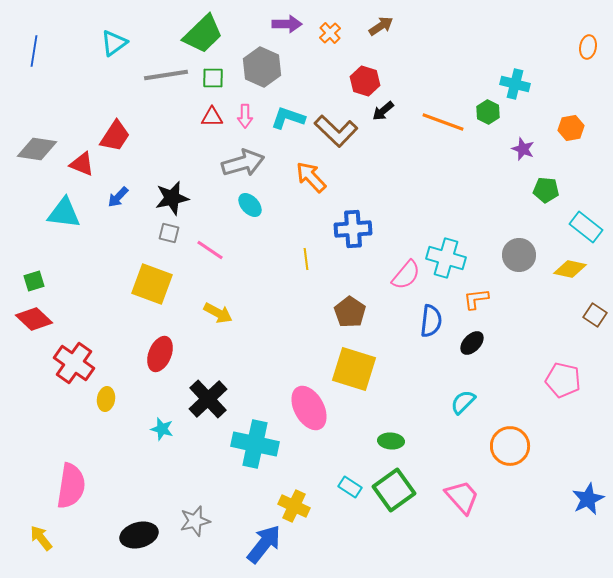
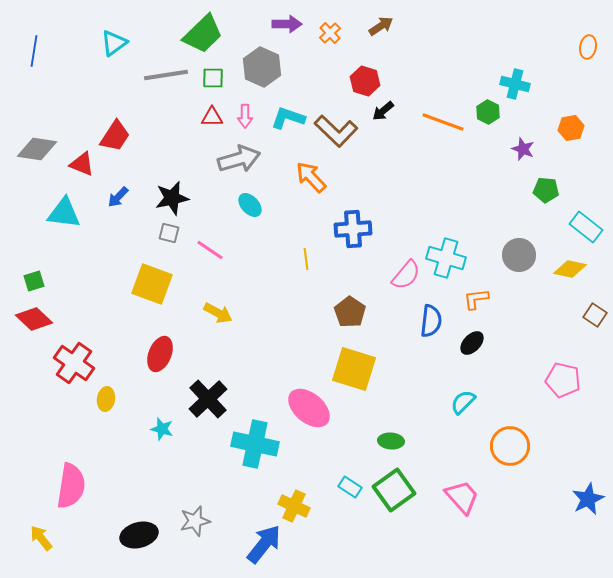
gray arrow at (243, 163): moved 4 px left, 4 px up
pink ellipse at (309, 408): rotated 21 degrees counterclockwise
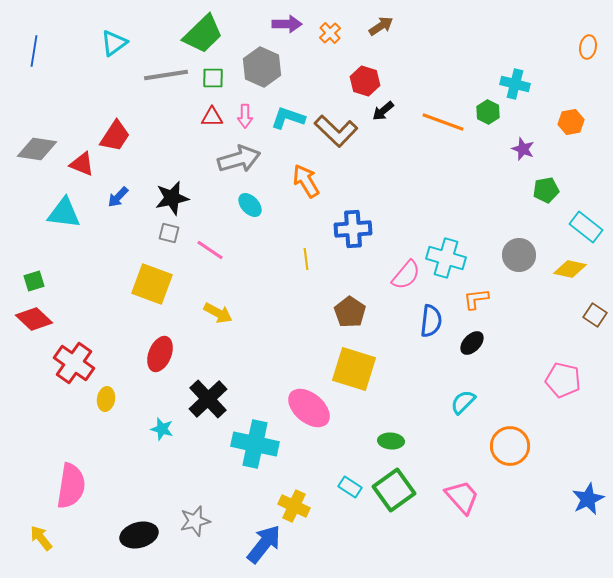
orange hexagon at (571, 128): moved 6 px up
orange arrow at (311, 177): moved 5 px left, 4 px down; rotated 12 degrees clockwise
green pentagon at (546, 190): rotated 15 degrees counterclockwise
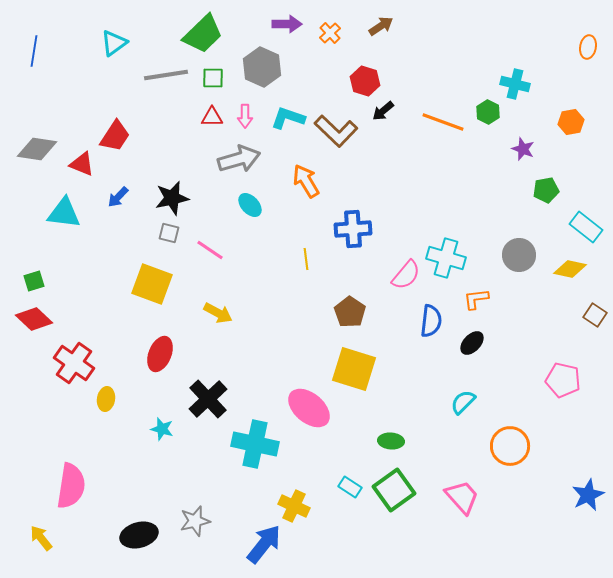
blue star at (588, 499): moved 4 px up
